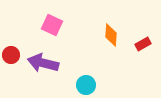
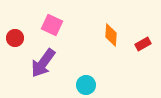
red circle: moved 4 px right, 17 px up
purple arrow: rotated 68 degrees counterclockwise
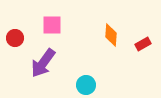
pink square: rotated 25 degrees counterclockwise
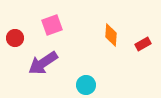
pink square: rotated 20 degrees counterclockwise
purple arrow: rotated 20 degrees clockwise
